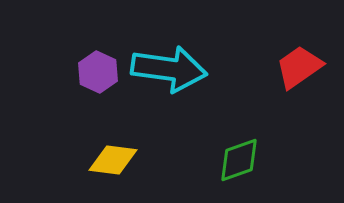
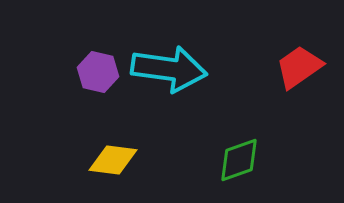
purple hexagon: rotated 12 degrees counterclockwise
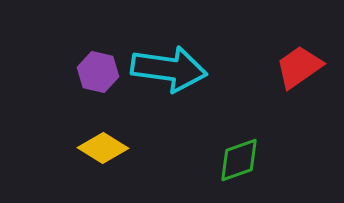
yellow diamond: moved 10 px left, 12 px up; rotated 24 degrees clockwise
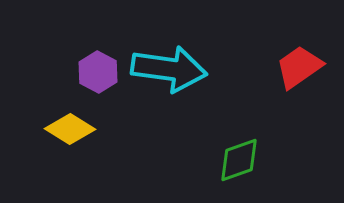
purple hexagon: rotated 15 degrees clockwise
yellow diamond: moved 33 px left, 19 px up
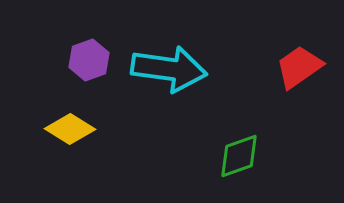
purple hexagon: moved 9 px left, 12 px up; rotated 12 degrees clockwise
green diamond: moved 4 px up
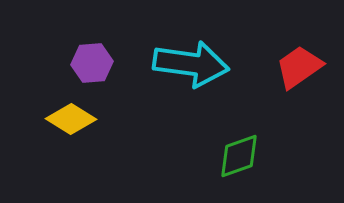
purple hexagon: moved 3 px right, 3 px down; rotated 15 degrees clockwise
cyan arrow: moved 22 px right, 5 px up
yellow diamond: moved 1 px right, 10 px up
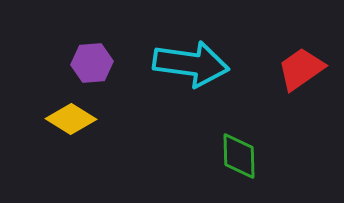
red trapezoid: moved 2 px right, 2 px down
green diamond: rotated 72 degrees counterclockwise
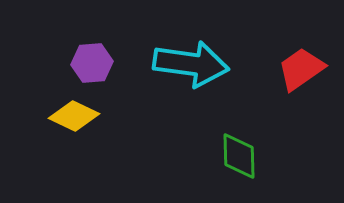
yellow diamond: moved 3 px right, 3 px up; rotated 6 degrees counterclockwise
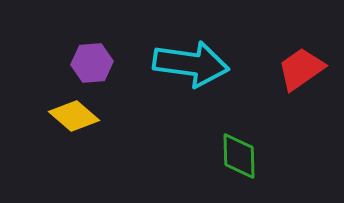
yellow diamond: rotated 15 degrees clockwise
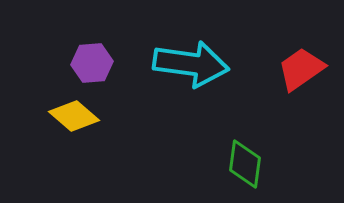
green diamond: moved 6 px right, 8 px down; rotated 9 degrees clockwise
